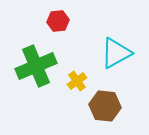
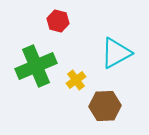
red hexagon: rotated 20 degrees clockwise
yellow cross: moved 1 px left, 1 px up
brown hexagon: rotated 8 degrees counterclockwise
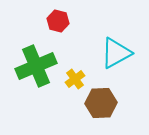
yellow cross: moved 1 px left, 1 px up
brown hexagon: moved 4 px left, 3 px up
